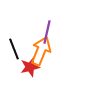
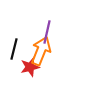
black line: rotated 35 degrees clockwise
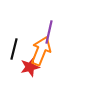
purple line: moved 2 px right
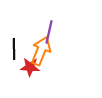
black line: rotated 15 degrees counterclockwise
red star: rotated 18 degrees clockwise
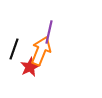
black line: rotated 20 degrees clockwise
red star: rotated 30 degrees counterclockwise
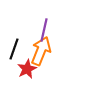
purple line: moved 5 px left, 2 px up
red star: moved 3 px left, 2 px down
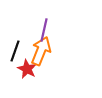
black line: moved 1 px right, 2 px down
red star: rotated 18 degrees counterclockwise
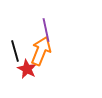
purple line: moved 2 px right; rotated 25 degrees counterclockwise
black line: rotated 35 degrees counterclockwise
